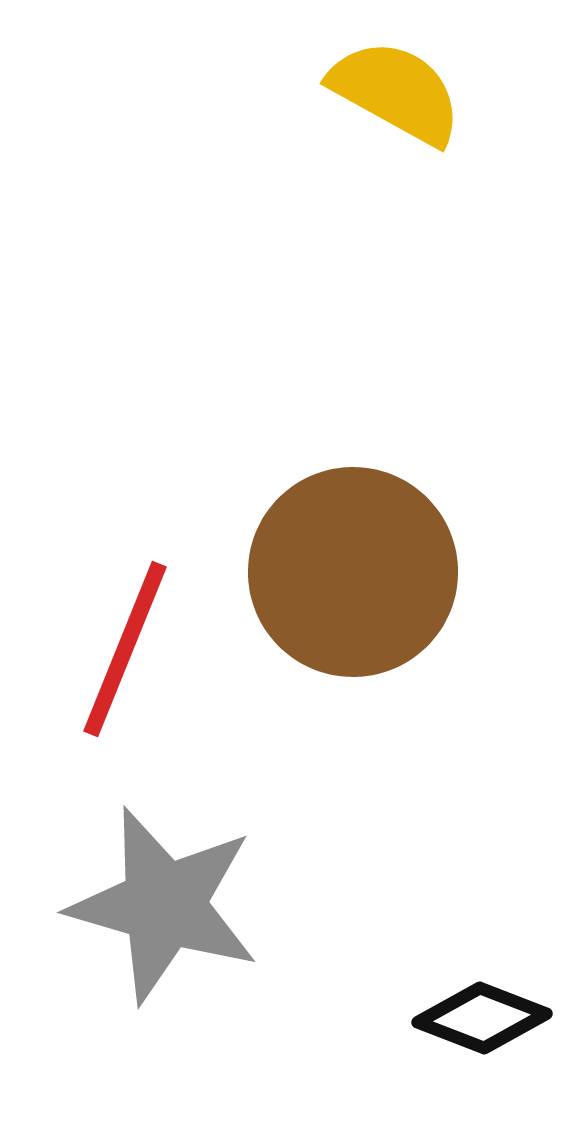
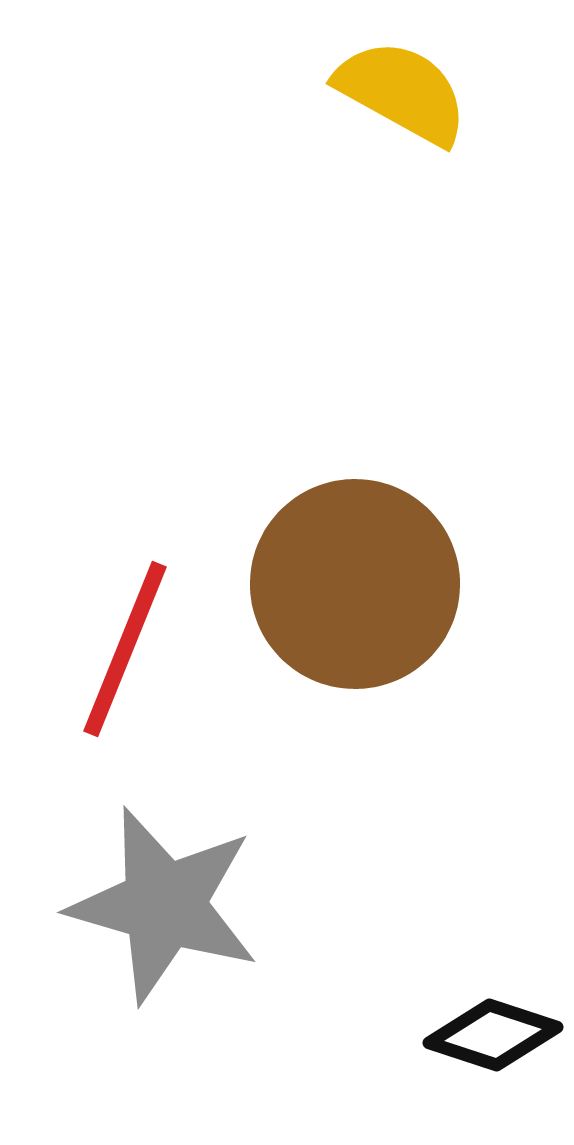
yellow semicircle: moved 6 px right
brown circle: moved 2 px right, 12 px down
black diamond: moved 11 px right, 17 px down; rotated 3 degrees counterclockwise
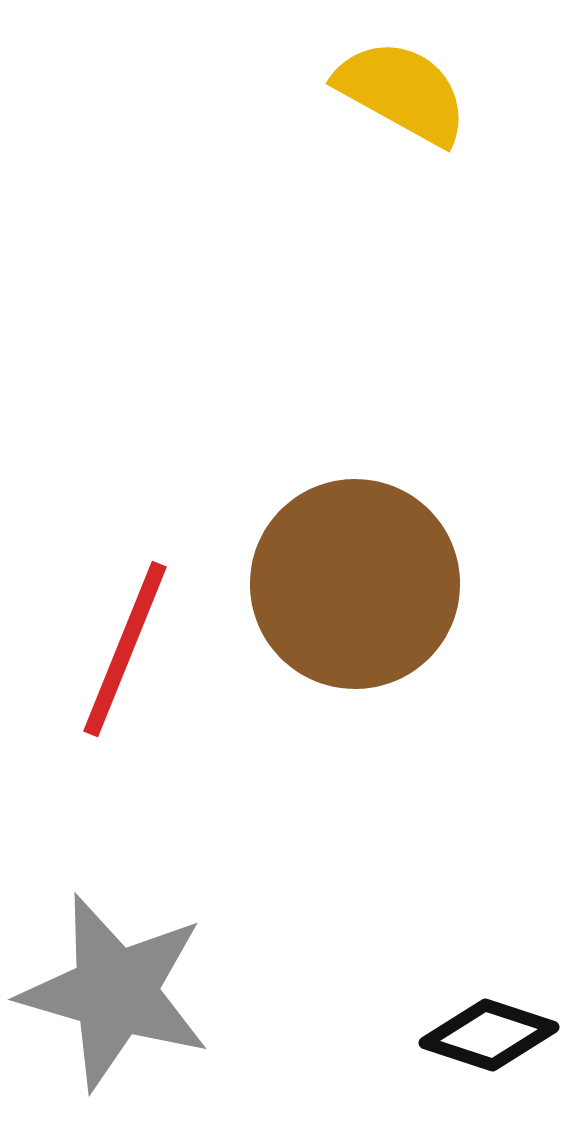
gray star: moved 49 px left, 87 px down
black diamond: moved 4 px left
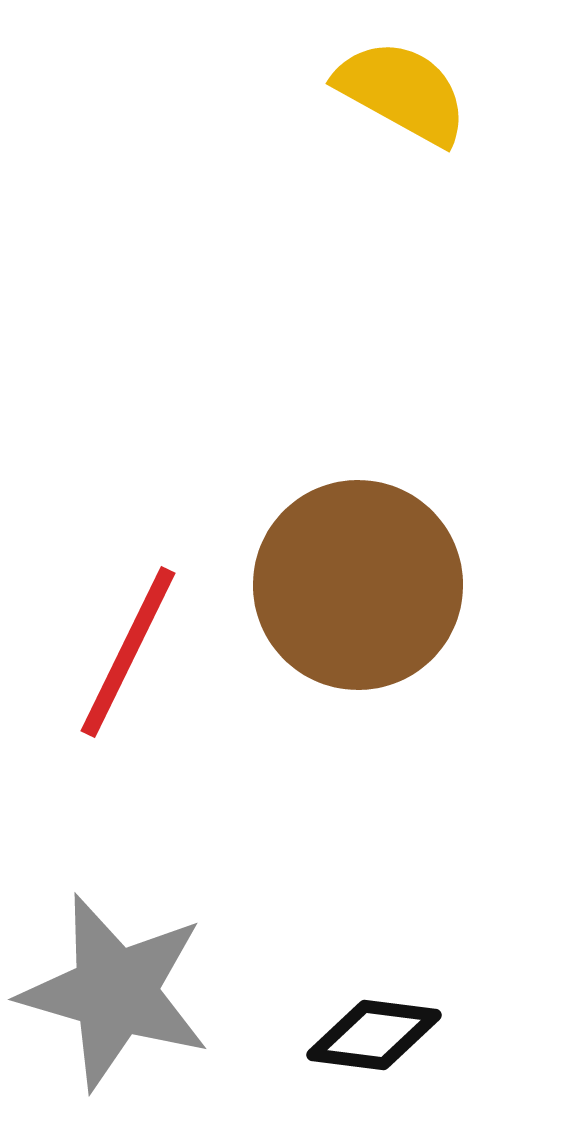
brown circle: moved 3 px right, 1 px down
red line: moved 3 px right, 3 px down; rotated 4 degrees clockwise
black diamond: moved 115 px left; rotated 11 degrees counterclockwise
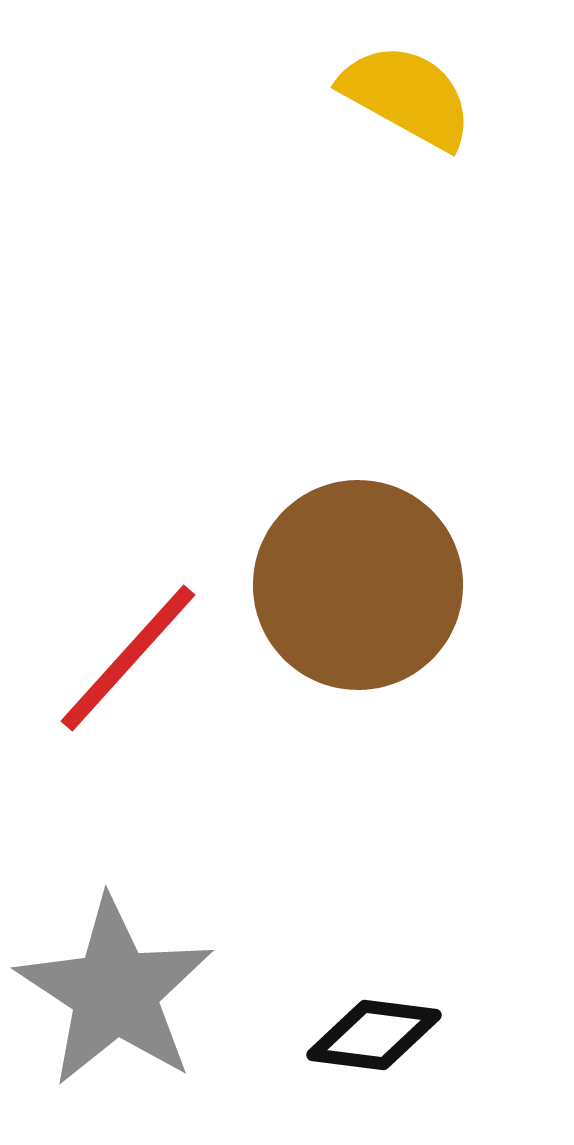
yellow semicircle: moved 5 px right, 4 px down
red line: moved 6 px down; rotated 16 degrees clockwise
gray star: rotated 17 degrees clockwise
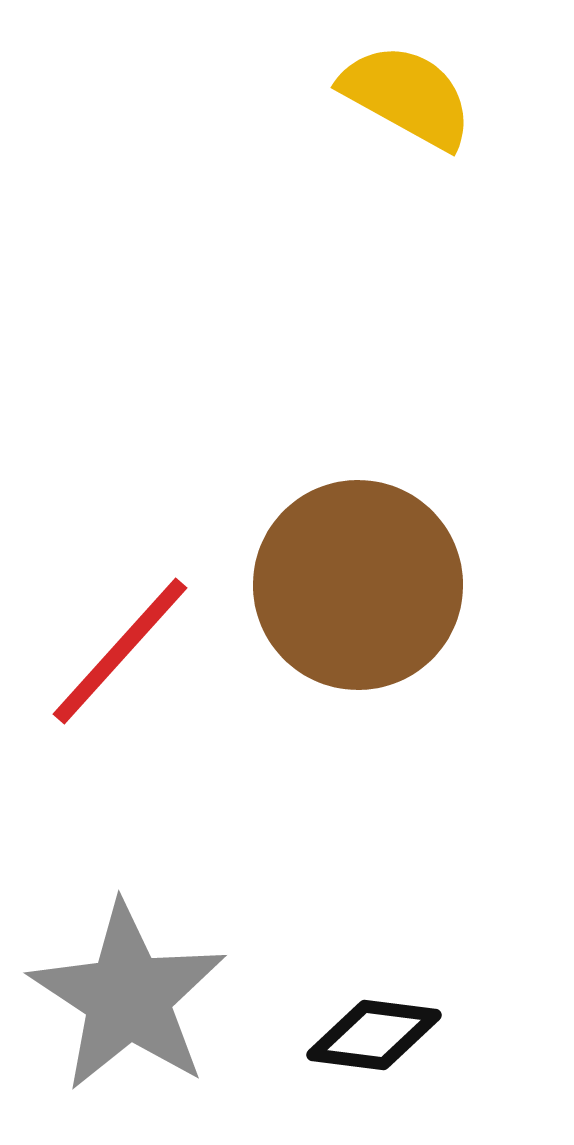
red line: moved 8 px left, 7 px up
gray star: moved 13 px right, 5 px down
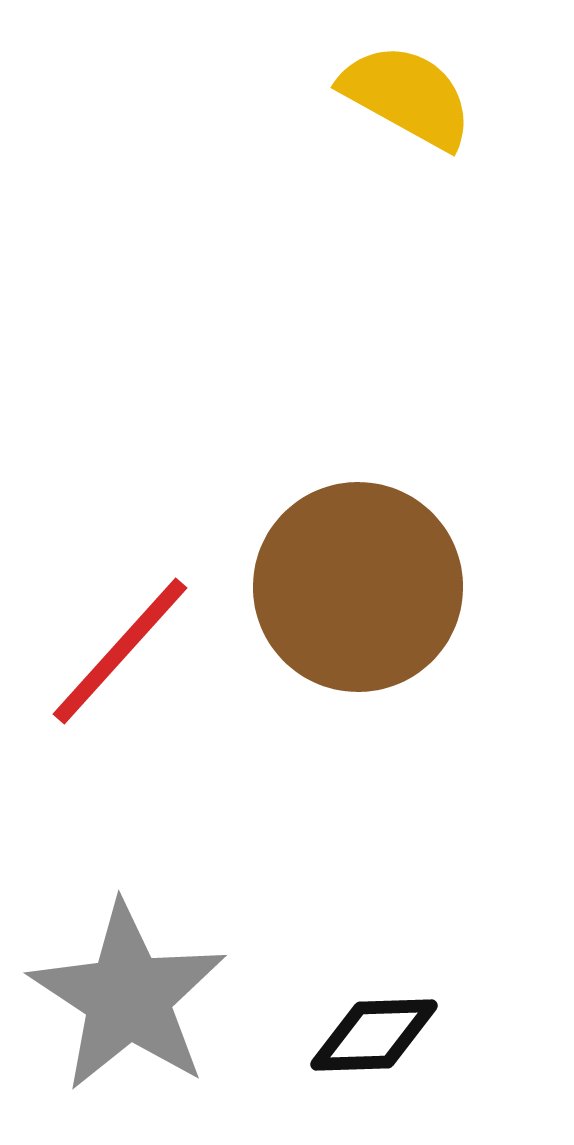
brown circle: moved 2 px down
black diamond: rotated 9 degrees counterclockwise
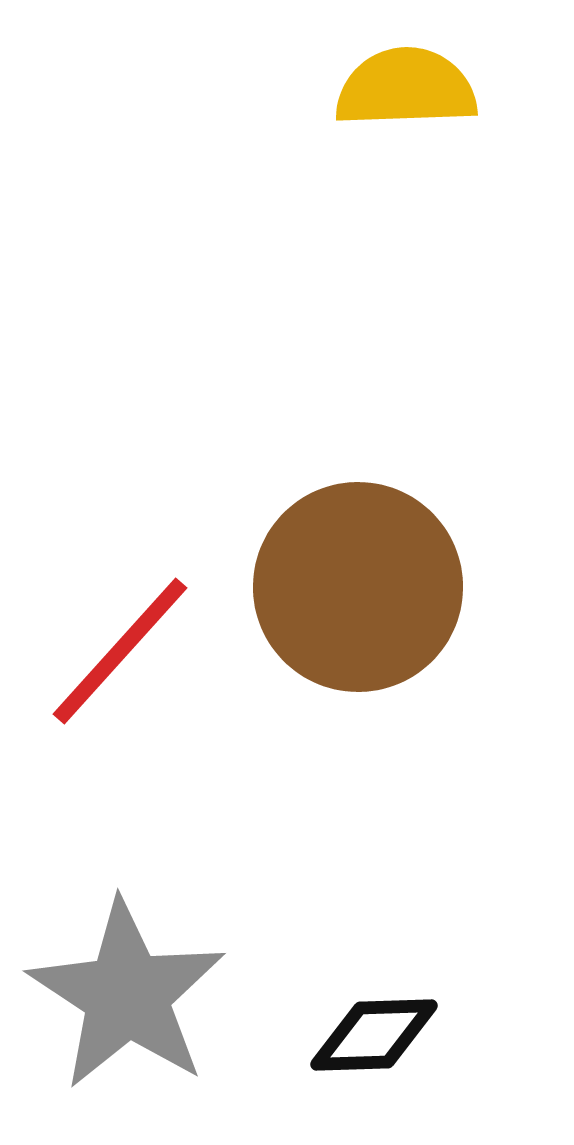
yellow semicircle: moved 1 px left, 8 px up; rotated 31 degrees counterclockwise
gray star: moved 1 px left, 2 px up
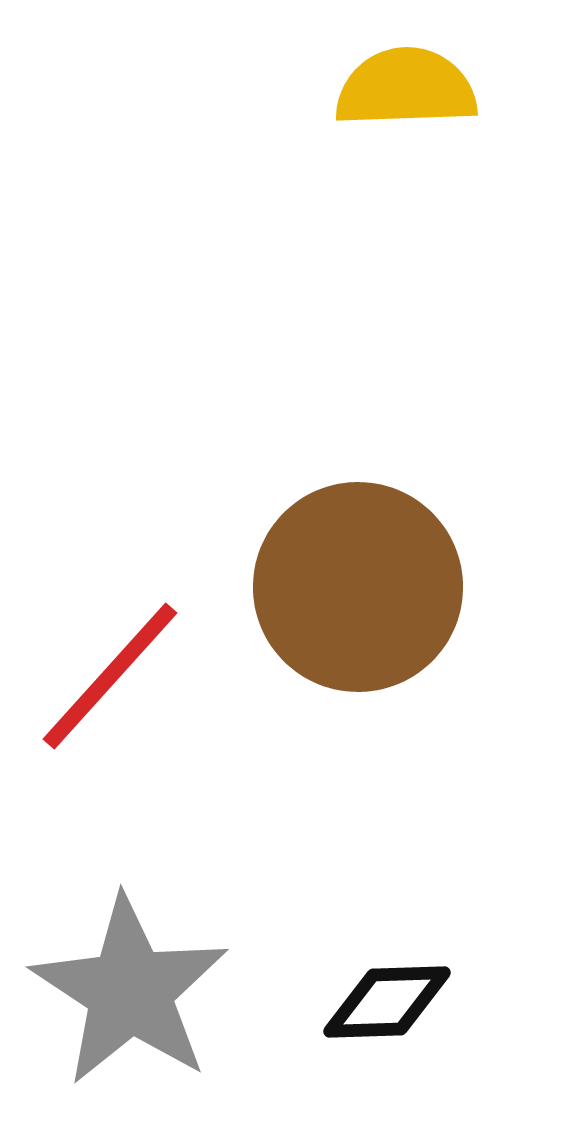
red line: moved 10 px left, 25 px down
gray star: moved 3 px right, 4 px up
black diamond: moved 13 px right, 33 px up
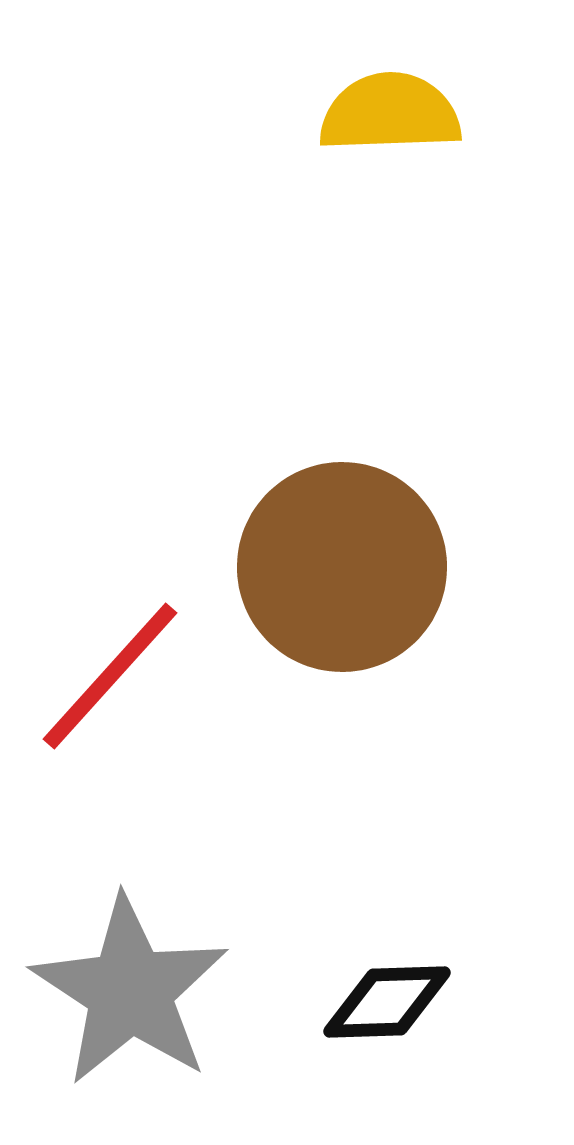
yellow semicircle: moved 16 px left, 25 px down
brown circle: moved 16 px left, 20 px up
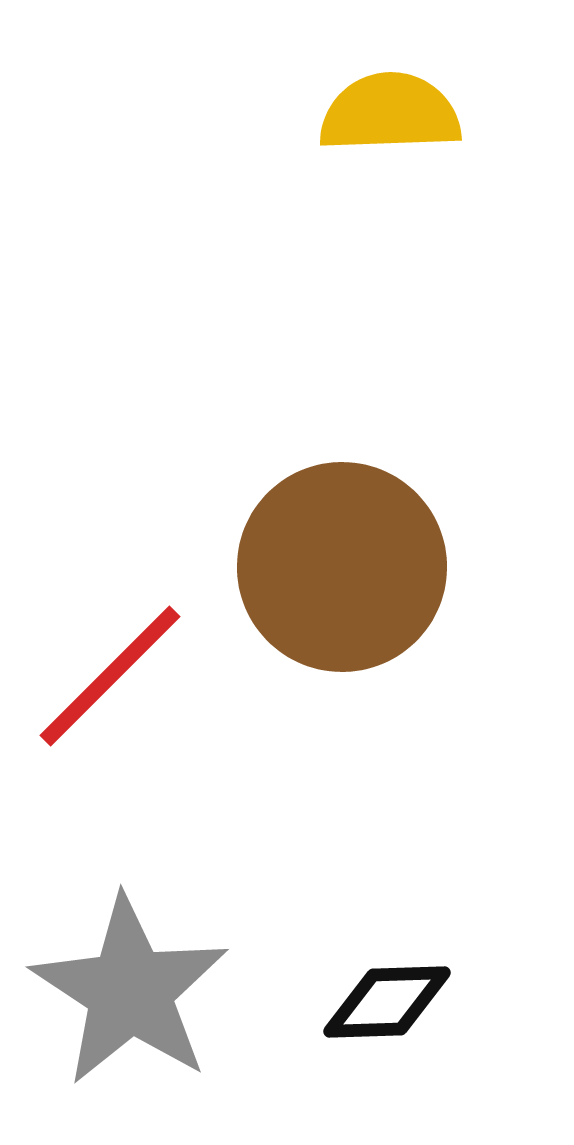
red line: rotated 3 degrees clockwise
